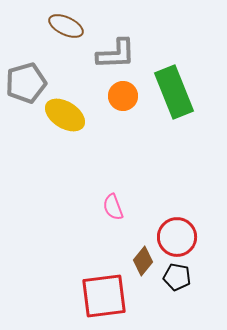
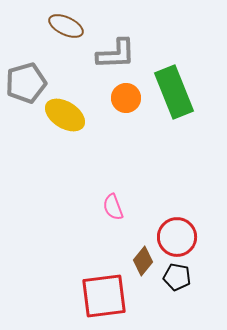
orange circle: moved 3 px right, 2 px down
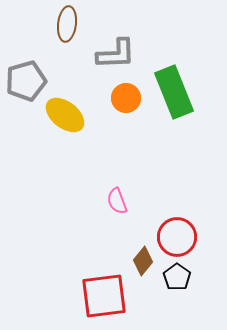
brown ellipse: moved 1 px right, 2 px up; rotated 72 degrees clockwise
gray pentagon: moved 2 px up
yellow ellipse: rotated 6 degrees clockwise
pink semicircle: moved 4 px right, 6 px up
black pentagon: rotated 24 degrees clockwise
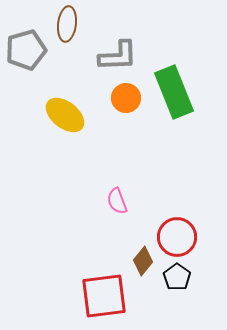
gray L-shape: moved 2 px right, 2 px down
gray pentagon: moved 31 px up
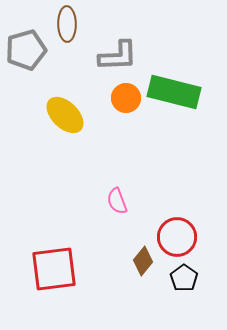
brown ellipse: rotated 8 degrees counterclockwise
green rectangle: rotated 54 degrees counterclockwise
yellow ellipse: rotated 6 degrees clockwise
black pentagon: moved 7 px right, 1 px down
red square: moved 50 px left, 27 px up
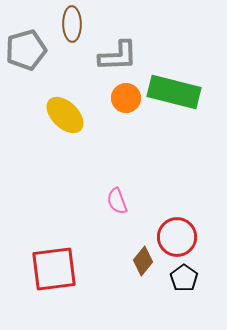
brown ellipse: moved 5 px right
